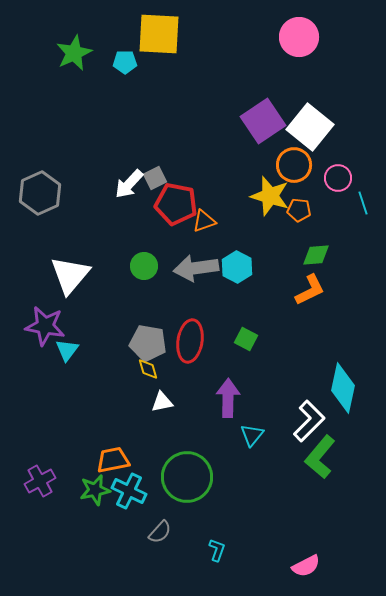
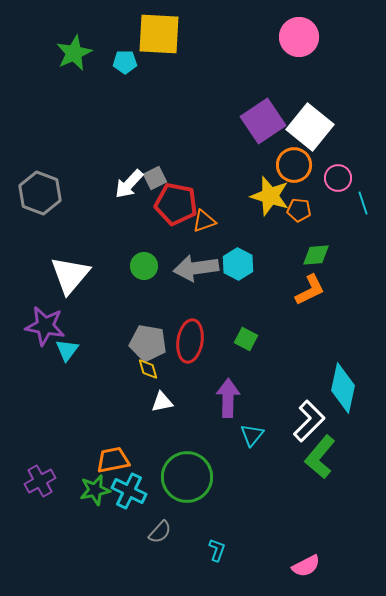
gray hexagon at (40, 193): rotated 15 degrees counterclockwise
cyan hexagon at (237, 267): moved 1 px right, 3 px up
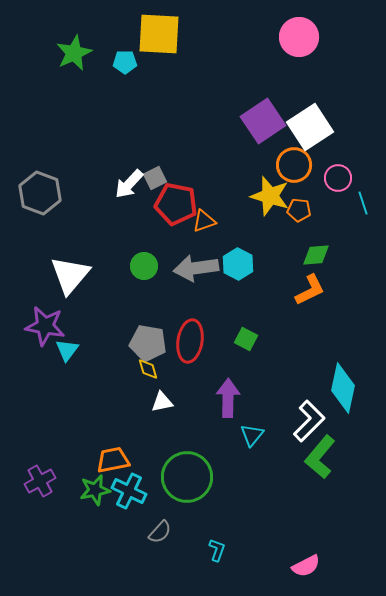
white square at (310, 127): rotated 18 degrees clockwise
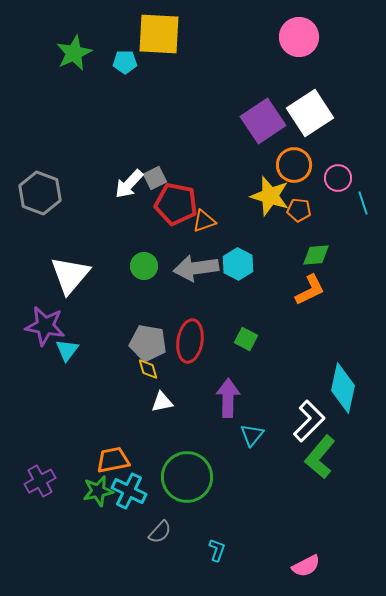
white square at (310, 127): moved 14 px up
green star at (95, 490): moved 3 px right, 1 px down
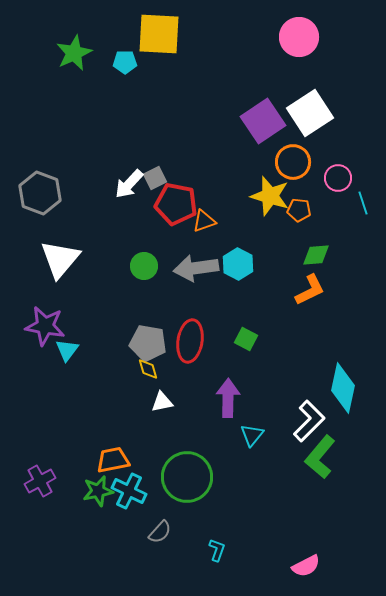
orange circle at (294, 165): moved 1 px left, 3 px up
white triangle at (70, 275): moved 10 px left, 16 px up
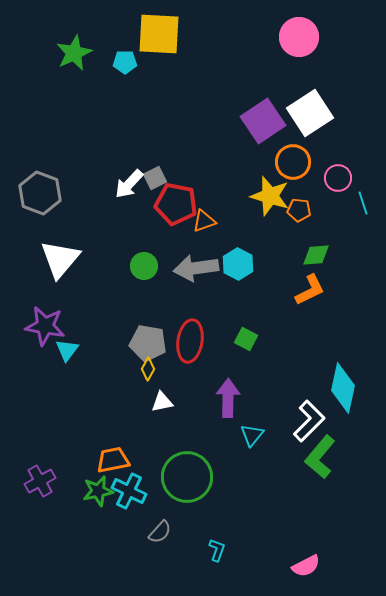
yellow diamond at (148, 369): rotated 45 degrees clockwise
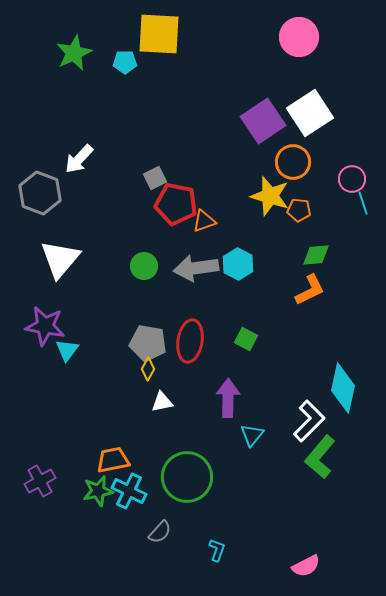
pink circle at (338, 178): moved 14 px right, 1 px down
white arrow at (129, 184): moved 50 px left, 25 px up
